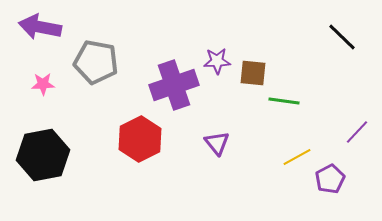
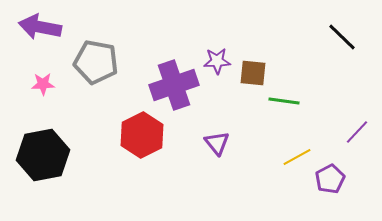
red hexagon: moved 2 px right, 4 px up
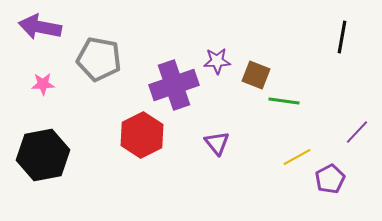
black line: rotated 56 degrees clockwise
gray pentagon: moved 3 px right, 3 px up
brown square: moved 3 px right, 2 px down; rotated 16 degrees clockwise
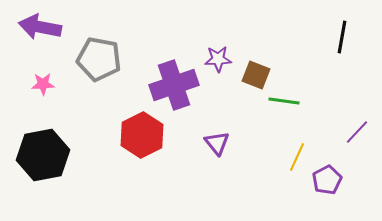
purple star: moved 1 px right, 2 px up
yellow line: rotated 36 degrees counterclockwise
purple pentagon: moved 3 px left, 1 px down
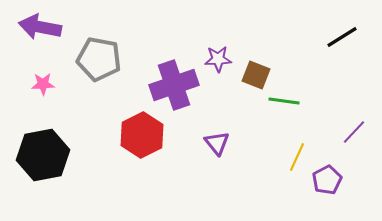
black line: rotated 48 degrees clockwise
purple line: moved 3 px left
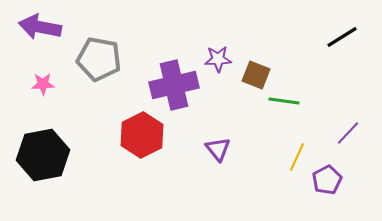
purple cross: rotated 6 degrees clockwise
purple line: moved 6 px left, 1 px down
purple triangle: moved 1 px right, 6 px down
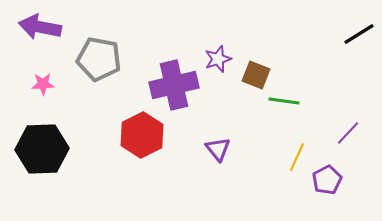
black line: moved 17 px right, 3 px up
purple star: rotated 16 degrees counterclockwise
black hexagon: moved 1 px left, 6 px up; rotated 9 degrees clockwise
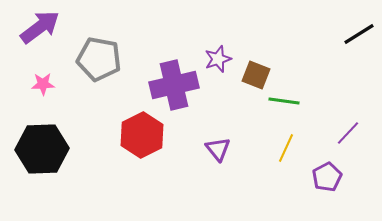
purple arrow: rotated 132 degrees clockwise
yellow line: moved 11 px left, 9 px up
purple pentagon: moved 3 px up
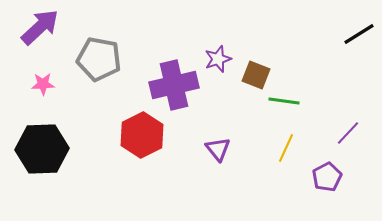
purple arrow: rotated 6 degrees counterclockwise
